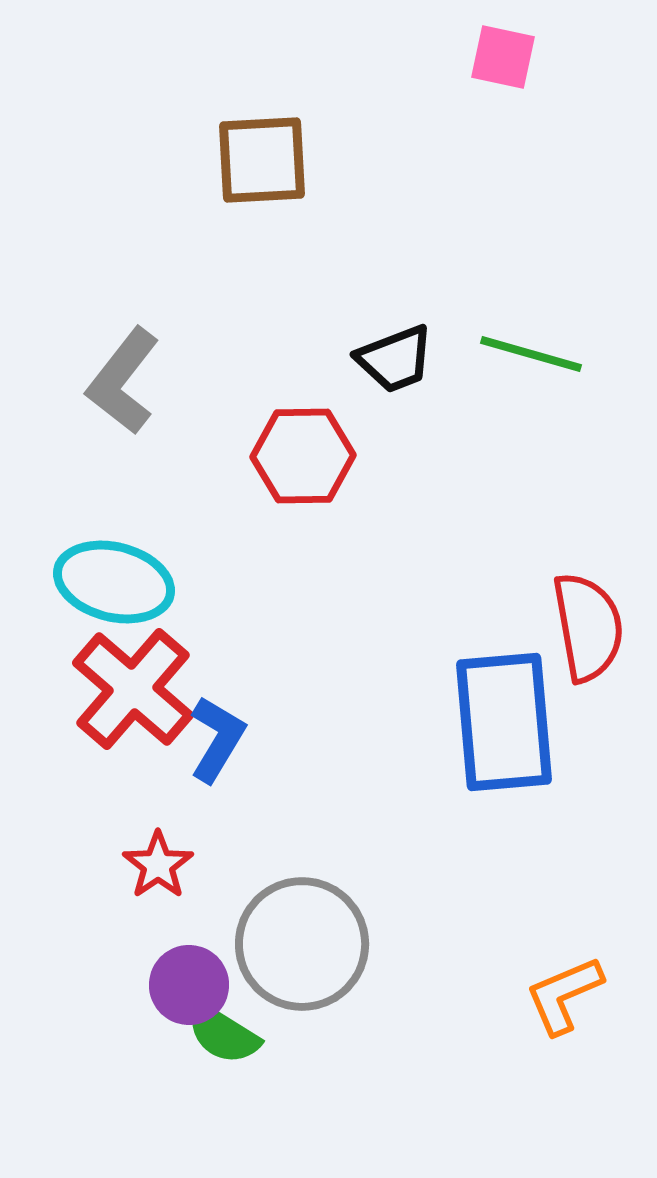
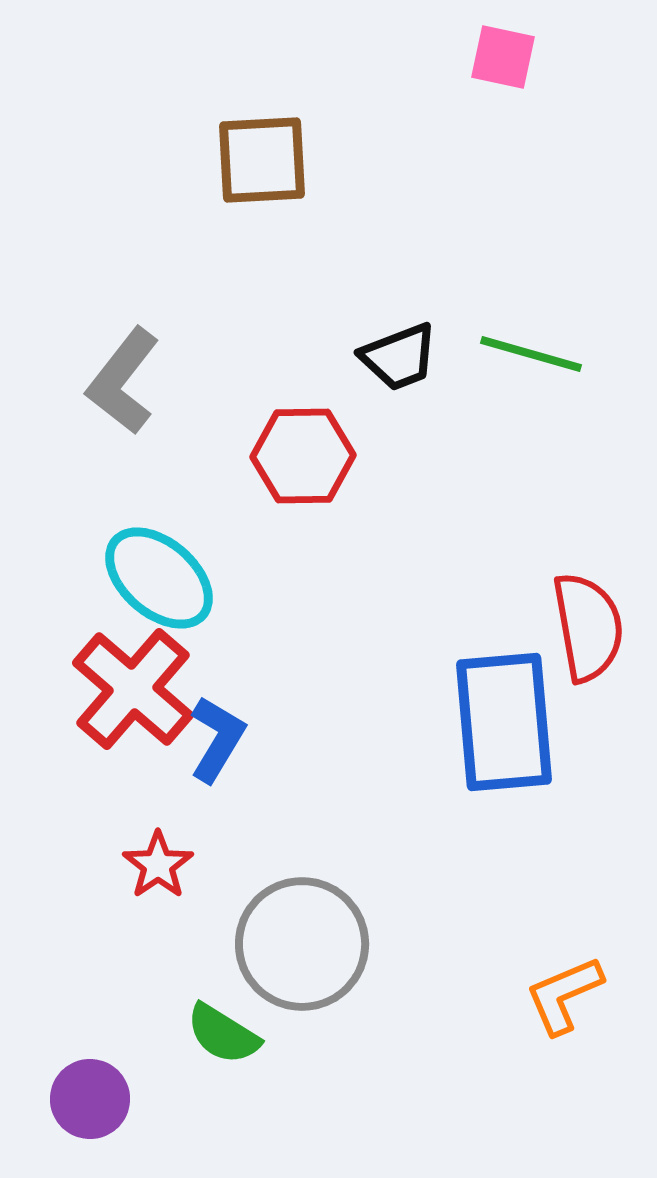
black trapezoid: moved 4 px right, 2 px up
cyan ellipse: moved 45 px right, 4 px up; rotated 27 degrees clockwise
purple circle: moved 99 px left, 114 px down
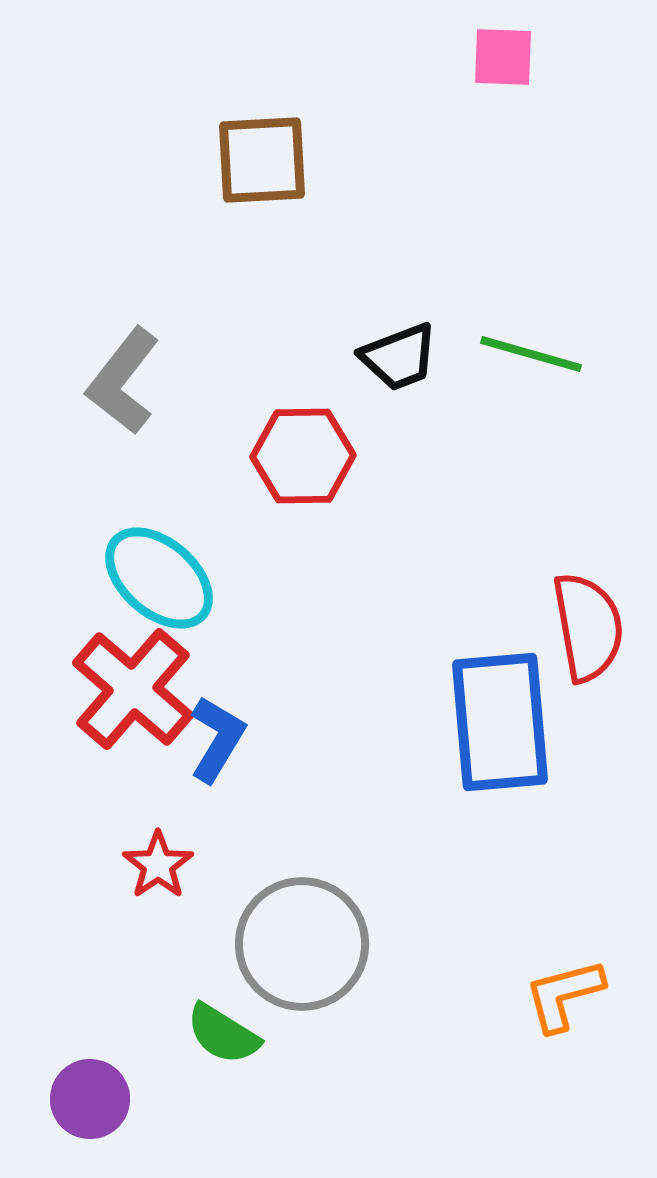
pink square: rotated 10 degrees counterclockwise
blue rectangle: moved 4 px left
orange L-shape: rotated 8 degrees clockwise
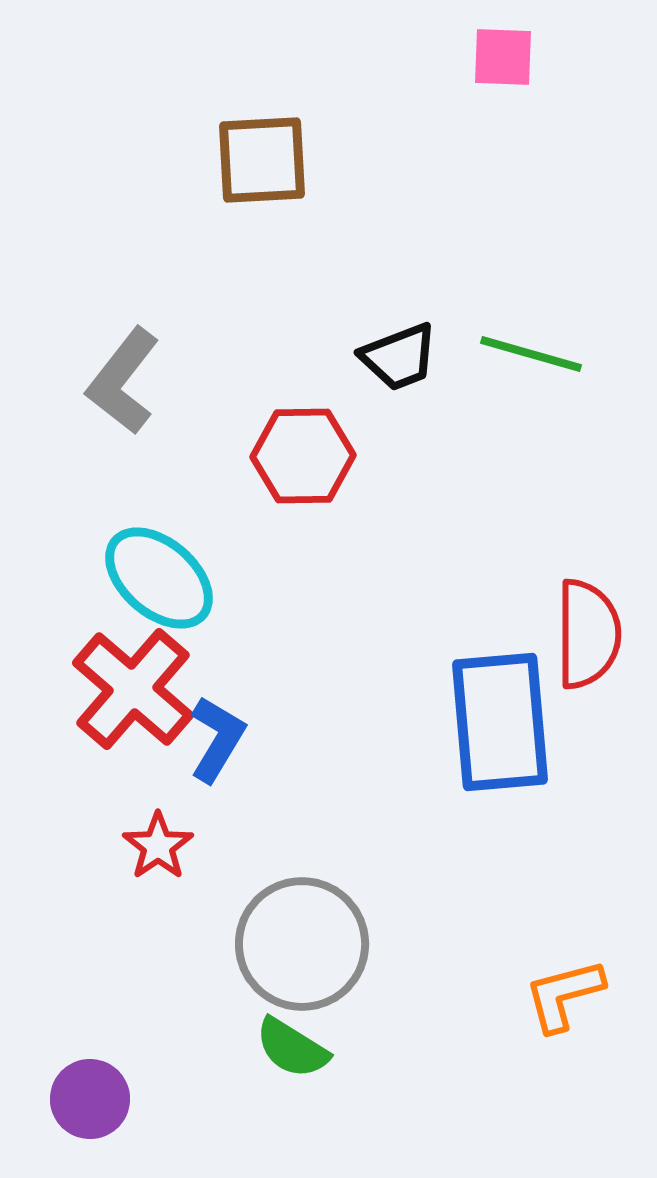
red semicircle: moved 7 px down; rotated 10 degrees clockwise
red star: moved 19 px up
green semicircle: moved 69 px right, 14 px down
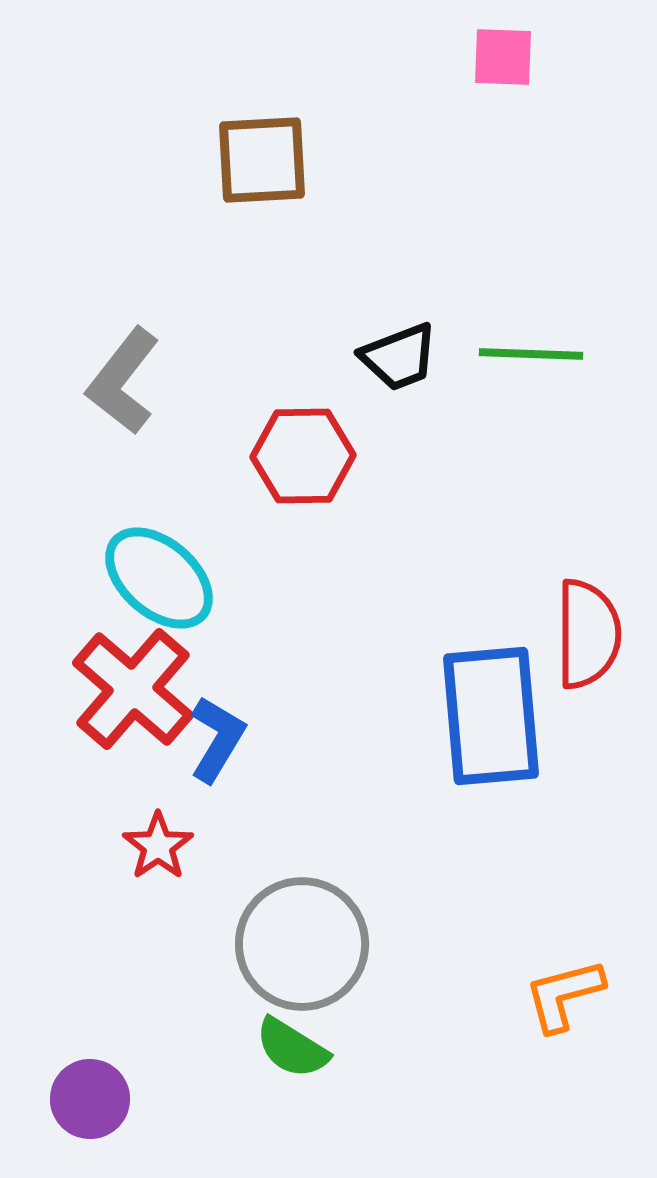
green line: rotated 14 degrees counterclockwise
blue rectangle: moved 9 px left, 6 px up
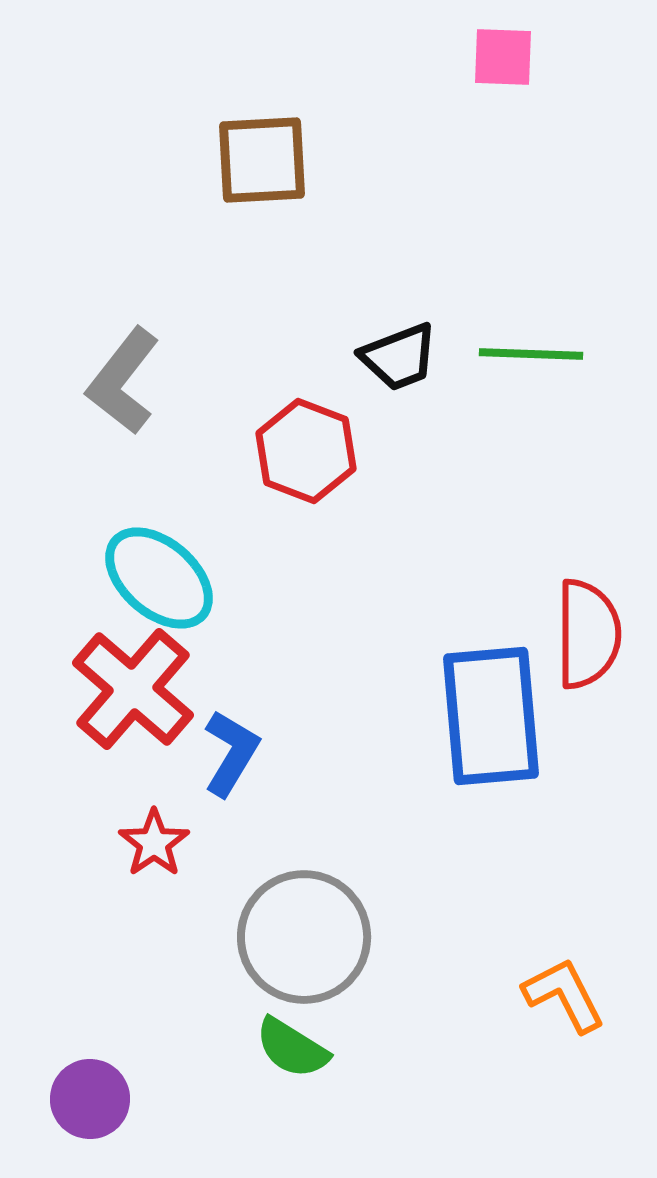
red hexagon: moved 3 px right, 5 px up; rotated 22 degrees clockwise
blue L-shape: moved 14 px right, 14 px down
red star: moved 4 px left, 3 px up
gray circle: moved 2 px right, 7 px up
orange L-shape: rotated 78 degrees clockwise
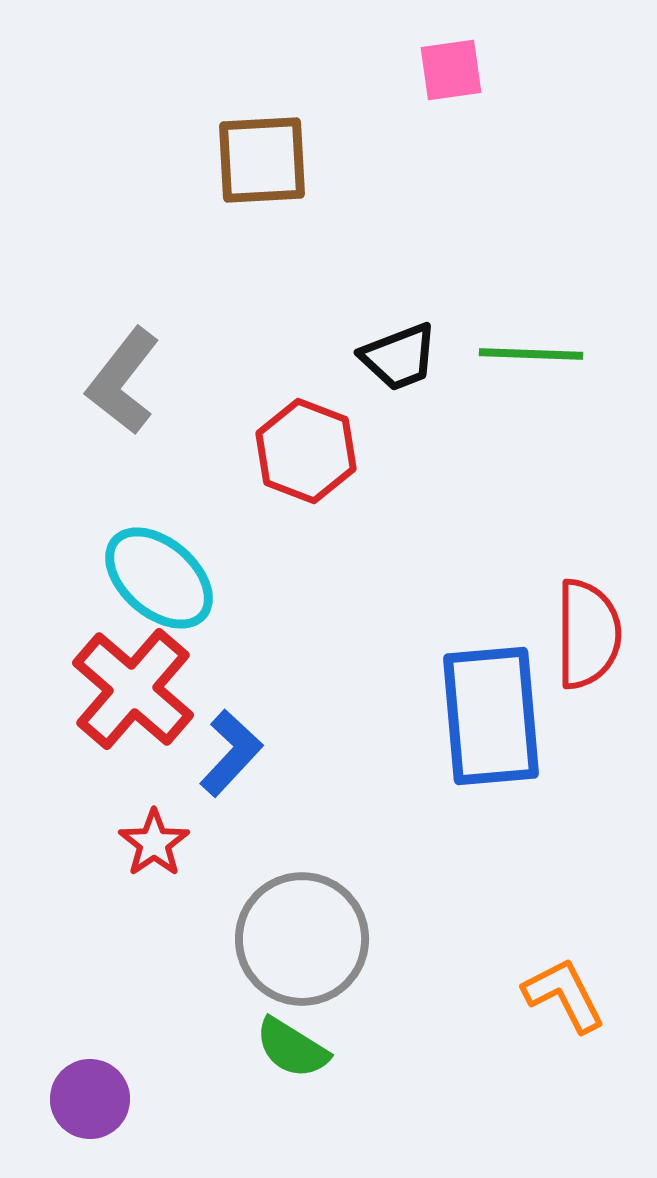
pink square: moved 52 px left, 13 px down; rotated 10 degrees counterclockwise
blue L-shape: rotated 12 degrees clockwise
gray circle: moved 2 px left, 2 px down
